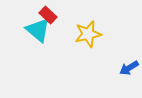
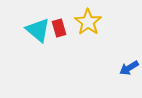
red rectangle: moved 11 px right, 13 px down; rotated 30 degrees clockwise
yellow star: moved 12 px up; rotated 24 degrees counterclockwise
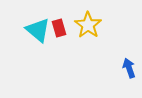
yellow star: moved 3 px down
blue arrow: rotated 102 degrees clockwise
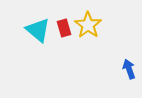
red rectangle: moved 5 px right
blue arrow: moved 1 px down
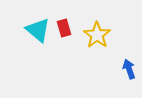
yellow star: moved 9 px right, 10 px down
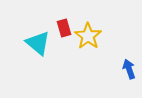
cyan triangle: moved 13 px down
yellow star: moved 9 px left, 1 px down
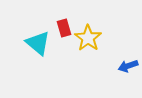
yellow star: moved 2 px down
blue arrow: moved 1 px left, 3 px up; rotated 90 degrees counterclockwise
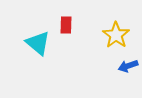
red rectangle: moved 2 px right, 3 px up; rotated 18 degrees clockwise
yellow star: moved 28 px right, 3 px up
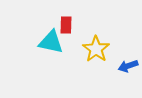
yellow star: moved 20 px left, 14 px down
cyan triangle: moved 13 px right, 1 px up; rotated 28 degrees counterclockwise
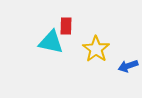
red rectangle: moved 1 px down
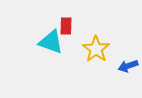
cyan triangle: rotated 8 degrees clockwise
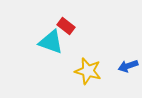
red rectangle: rotated 54 degrees counterclockwise
yellow star: moved 8 px left, 22 px down; rotated 20 degrees counterclockwise
